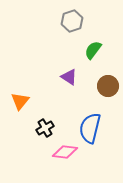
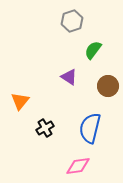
pink diamond: moved 13 px right, 14 px down; rotated 15 degrees counterclockwise
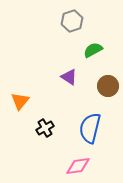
green semicircle: rotated 24 degrees clockwise
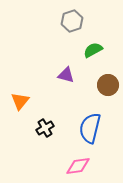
purple triangle: moved 3 px left, 2 px up; rotated 18 degrees counterclockwise
brown circle: moved 1 px up
